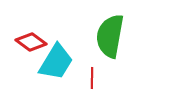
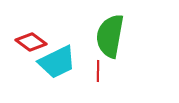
cyan trapezoid: moved 1 px right; rotated 33 degrees clockwise
red line: moved 6 px right, 7 px up
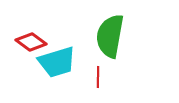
cyan trapezoid: rotated 9 degrees clockwise
red line: moved 6 px down
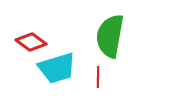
cyan trapezoid: moved 6 px down
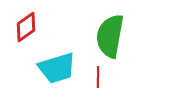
red diamond: moved 5 px left, 15 px up; rotated 72 degrees counterclockwise
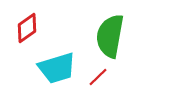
red diamond: moved 1 px right, 1 px down
red line: rotated 45 degrees clockwise
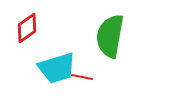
red line: moved 16 px left; rotated 55 degrees clockwise
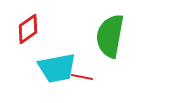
red diamond: moved 1 px right, 1 px down
cyan trapezoid: rotated 6 degrees clockwise
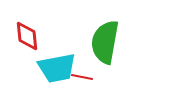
red diamond: moved 1 px left, 7 px down; rotated 60 degrees counterclockwise
green semicircle: moved 5 px left, 6 px down
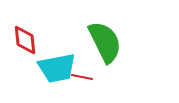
red diamond: moved 2 px left, 4 px down
green semicircle: rotated 144 degrees clockwise
